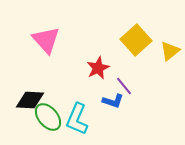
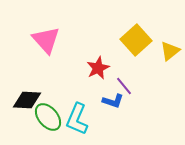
black diamond: moved 3 px left
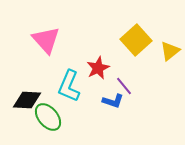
cyan L-shape: moved 8 px left, 33 px up
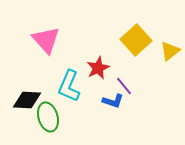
green ellipse: rotated 24 degrees clockwise
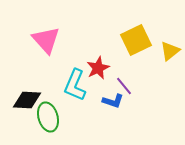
yellow square: rotated 16 degrees clockwise
cyan L-shape: moved 6 px right, 1 px up
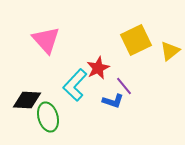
cyan L-shape: rotated 20 degrees clockwise
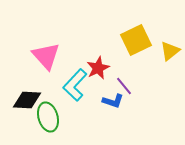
pink triangle: moved 16 px down
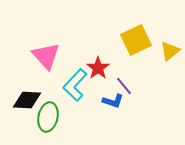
red star: rotated 10 degrees counterclockwise
green ellipse: rotated 28 degrees clockwise
